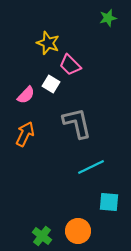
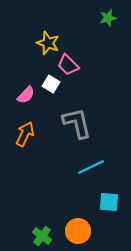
pink trapezoid: moved 2 px left
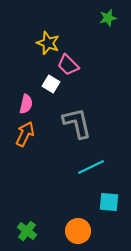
pink semicircle: moved 9 px down; rotated 30 degrees counterclockwise
green cross: moved 15 px left, 5 px up
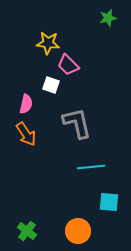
yellow star: rotated 15 degrees counterclockwise
white square: moved 1 px down; rotated 12 degrees counterclockwise
orange arrow: moved 1 px right; rotated 120 degrees clockwise
cyan line: rotated 20 degrees clockwise
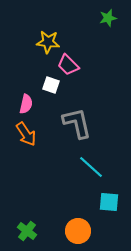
yellow star: moved 1 px up
cyan line: rotated 48 degrees clockwise
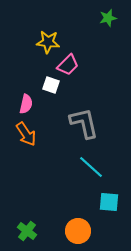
pink trapezoid: rotated 90 degrees counterclockwise
gray L-shape: moved 7 px right
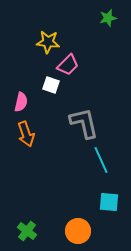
pink semicircle: moved 5 px left, 2 px up
orange arrow: rotated 15 degrees clockwise
cyan line: moved 10 px right, 7 px up; rotated 24 degrees clockwise
